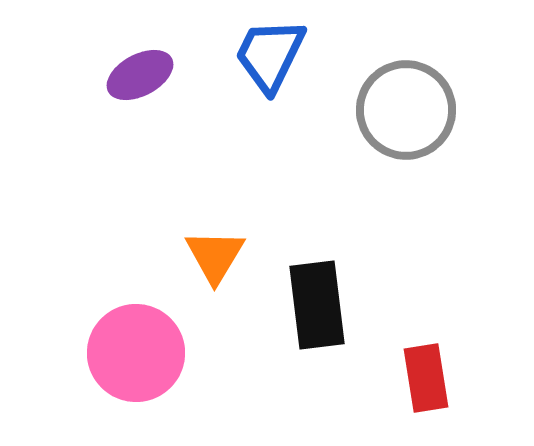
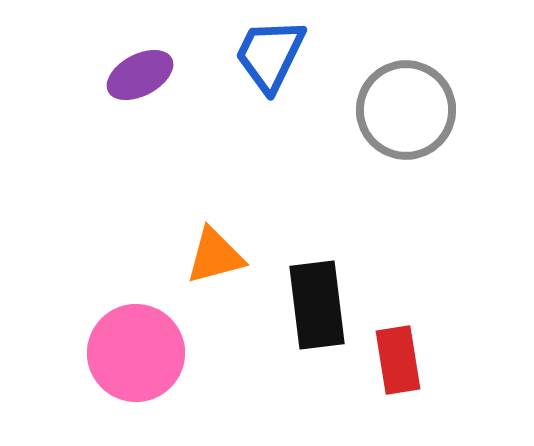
orange triangle: rotated 44 degrees clockwise
red rectangle: moved 28 px left, 18 px up
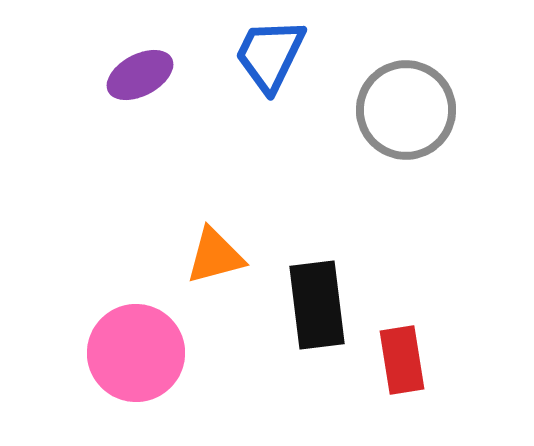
red rectangle: moved 4 px right
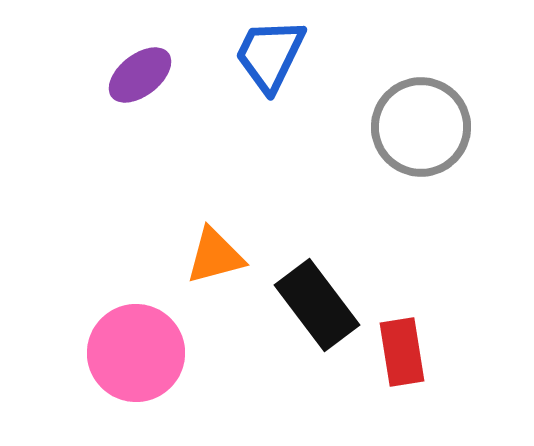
purple ellipse: rotated 10 degrees counterclockwise
gray circle: moved 15 px right, 17 px down
black rectangle: rotated 30 degrees counterclockwise
red rectangle: moved 8 px up
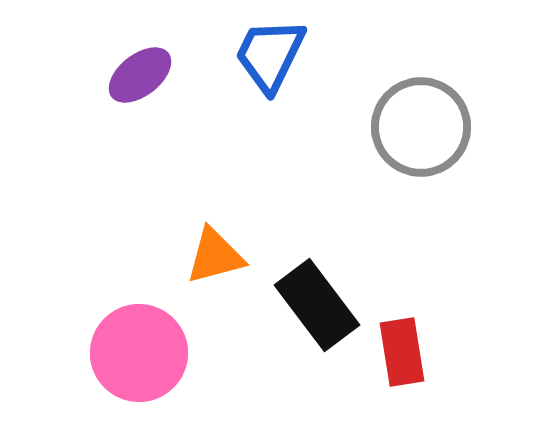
pink circle: moved 3 px right
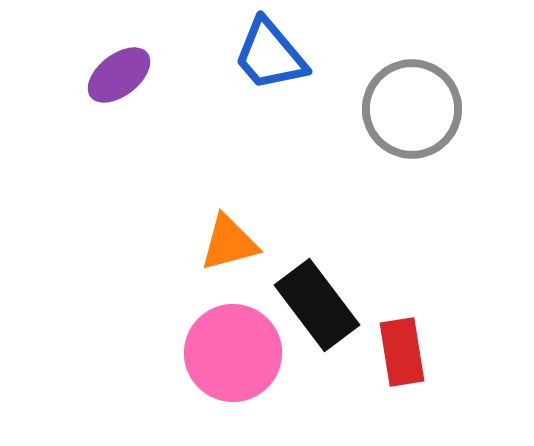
blue trapezoid: rotated 66 degrees counterclockwise
purple ellipse: moved 21 px left
gray circle: moved 9 px left, 18 px up
orange triangle: moved 14 px right, 13 px up
pink circle: moved 94 px right
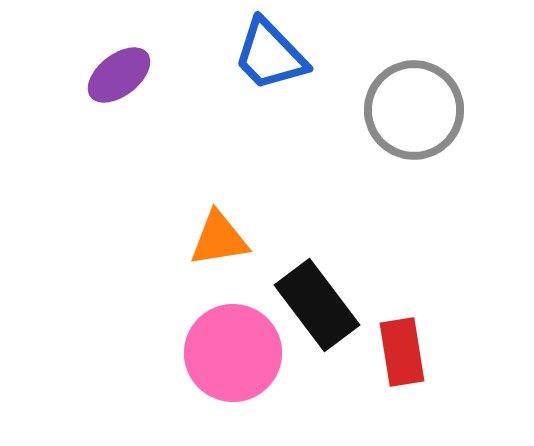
blue trapezoid: rotated 4 degrees counterclockwise
gray circle: moved 2 px right, 1 px down
orange triangle: moved 10 px left, 4 px up; rotated 6 degrees clockwise
